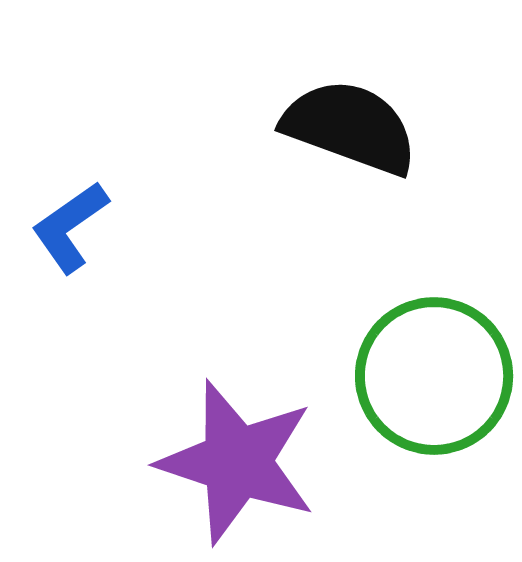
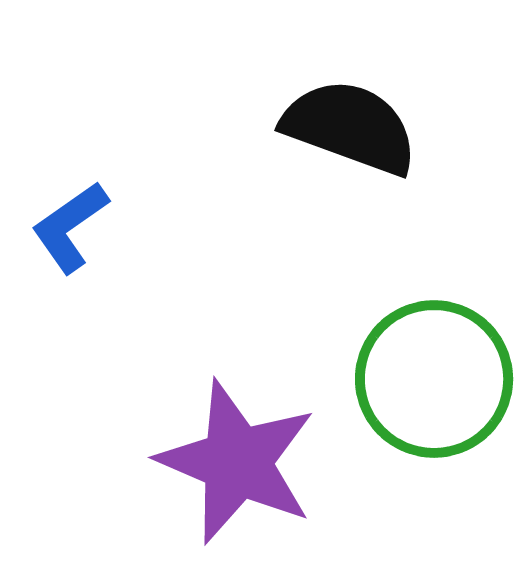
green circle: moved 3 px down
purple star: rotated 5 degrees clockwise
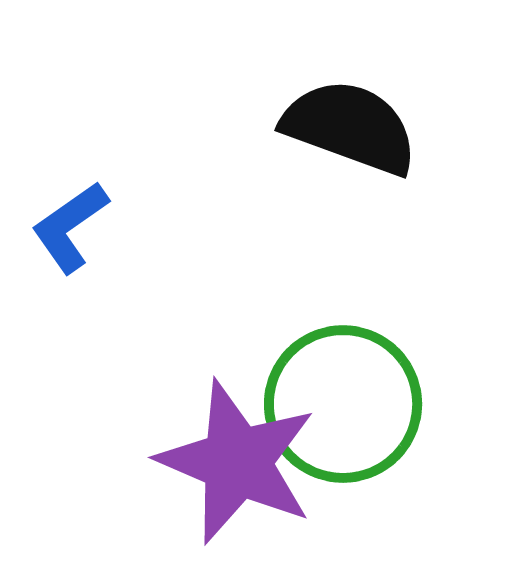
green circle: moved 91 px left, 25 px down
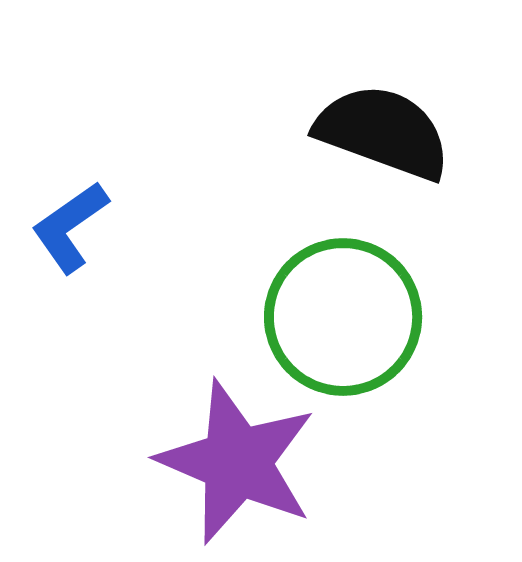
black semicircle: moved 33 px right, 5 px down
green circle: moved 87 px up
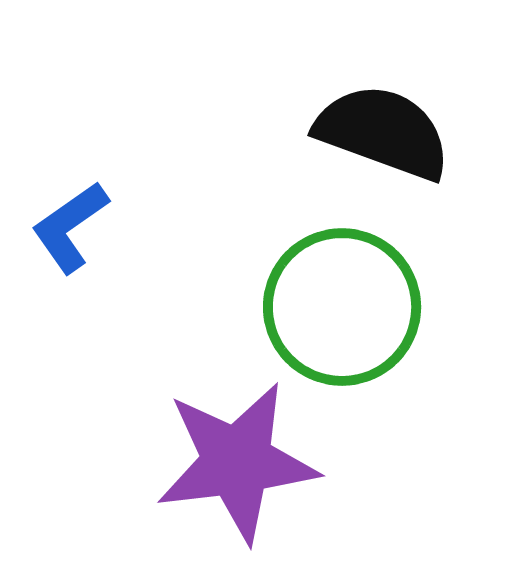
green circle: moved 1 px left, 10 px up
purple star: rotated 30 degrees counterclockwise
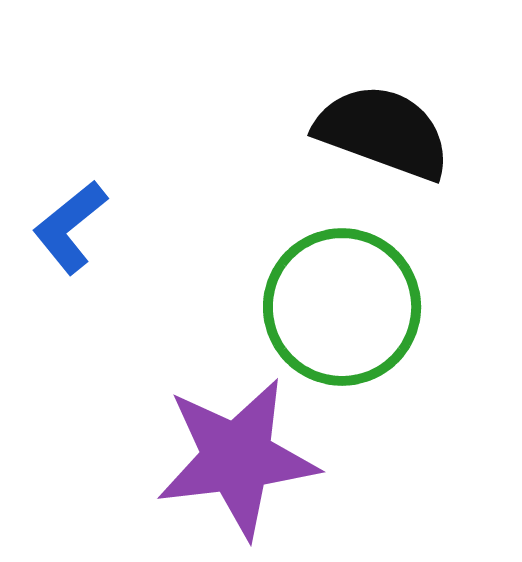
blue L-shape: rotated 4 degrees counterclockwise
purple star: moved 4 px up
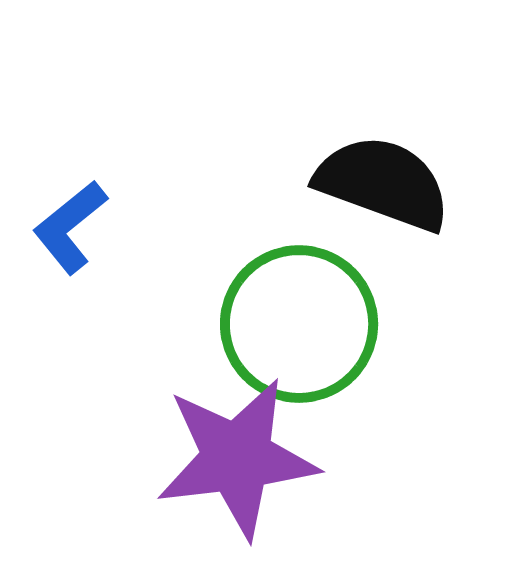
black semicircle: moved 51 px down
green circle: moved 43 px left, 17 px down
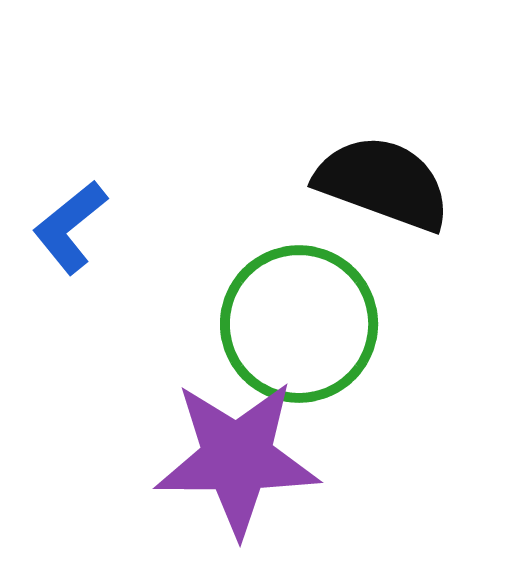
purple star: rotated 7 degrees clockwise
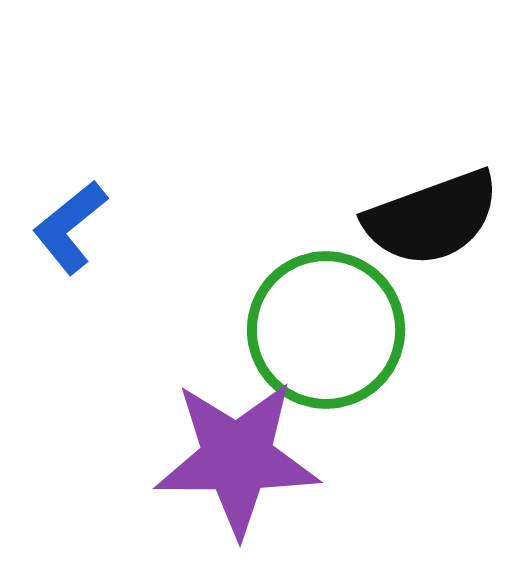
black semicircle: moved 49 px right, 35 px down; rotated 140 degrees clockwise
green circle: moved 27 px right, 6 px down
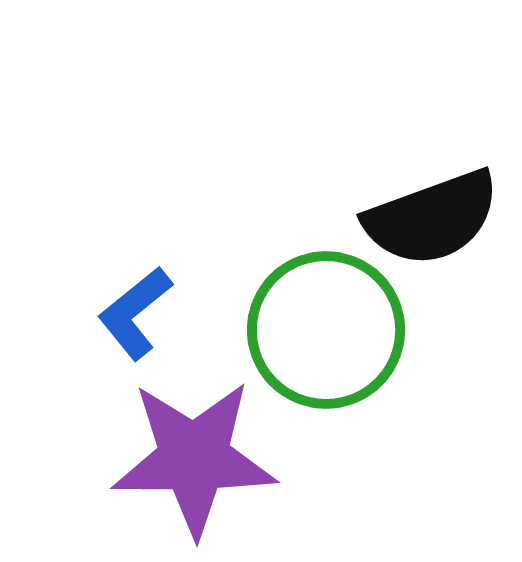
blue L-shape: moved 65 px right, 86 px down
purple star: moved 43 px left
